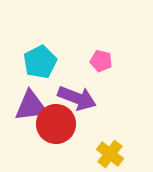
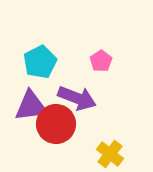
pink pentagon: rotated 25 degrees clockwise
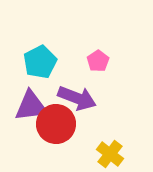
pink pentagon: moved 3 px left
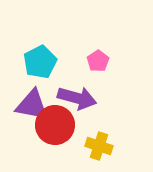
purple arrow: rotated 6 degrees counterclockwise
purple triangle: moved 1 px right, 1 px up; rotated 18 degrees clockwise
red circle: moved 1 px left, 1 px down
yellow cross: moved 11 px left, 8 px up; rotated 20 degrees counterclockwise
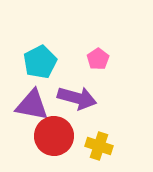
pink pentagon: moved 2 px up
red circle: moved 1 px left, 11 px down
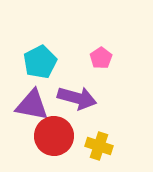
pink pentagon: moved 3 px right, 1 px up
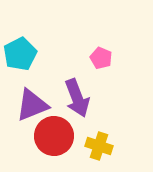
pink pentagon: rotated 15 degrees counterclockwise
cyan pentagon: moved 20 px left, 8 px up
purple arrow: rotated 54 degrees clockwise
purple triangle: rotated 33 degrees counterclockwise
